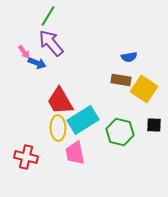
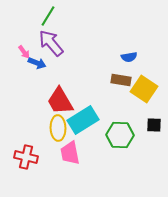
green hexagon: moved 3 px down; rotated 12 degrees counterclockwise
pink trapezoid: moved 5 px left
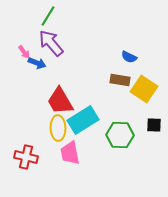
blue semicircle: rotated 35 degrees clockwise
brown rectangle: moved 1 px left
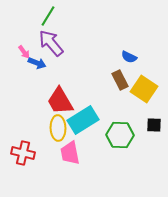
brown rectangle: rotated 54 degrees clockwise
red cross: moved 3 px left, 4 px up
